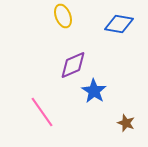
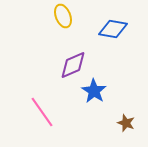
blue diamond: moved 6 px left, 5 px down
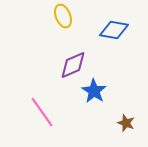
blue diamond: moved 1 px right, 1 px down
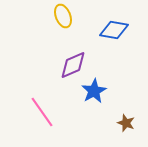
blue star: rotated 10 degrees clockwise
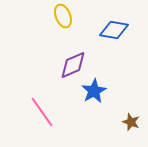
brown star: moved 5 px right, 1 px up
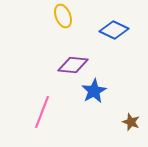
blue diamond: rotated 16 degrees clockwise
purple diamond: rotated 28 degrees clockwise
pink line: rotated 56 degrees clockwise
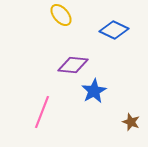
yellow ellipse: moved 2 px left, 1 px up; rotated 20 degrees counterclockwise
